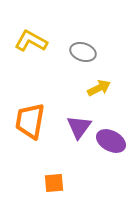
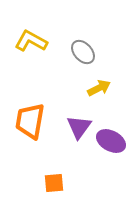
gray ellipse: rotated 30 degrees clockwise
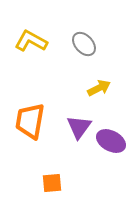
gray ellipse: moved 1 px right, 8 px up
orange square: moved 2 px left
